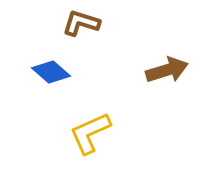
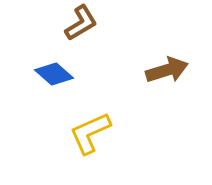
brown L-shape: rotated 132 degrees clockwise
blue diamond: moved 3 px right, 2 px down
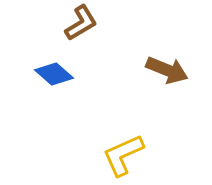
brown arrow: rotated 39 degrees clockwise
yellow L-shape: moved 33 px right, 22 px down
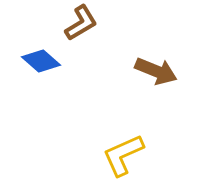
brown arrow: moved 11 px left, 1 px down
blue diamond: moved 13 px left, 13 px up
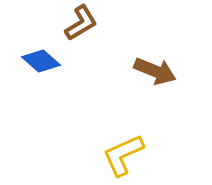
brown arrow: moved 1 px left
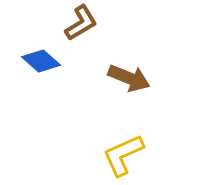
brown arrow: moved 26 px left, 7 px down
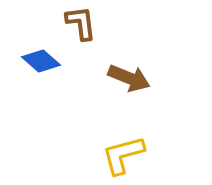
brown L-shape: rotated 66 degrees counterclockwise
yellow L-shape: rotated 9 degrees clockwise
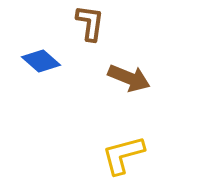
brown L-shape: moved 9 px right; rotated 15 degrees clockwise
